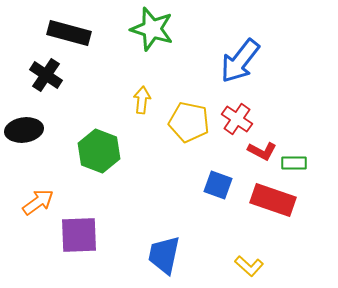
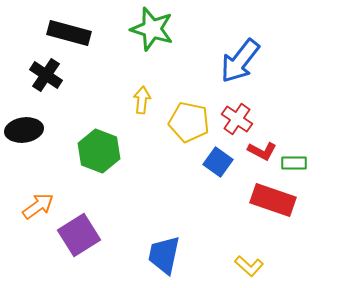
blue square: moved 23 px up; rotated 16 degrees clockwise
orange arrow: moved 4 px down
purple square: rotated 30 degrees counterclockwise
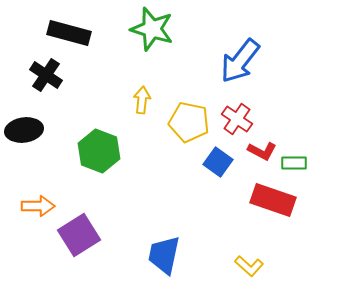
orange arrow: rotated 36 degrees clockwise
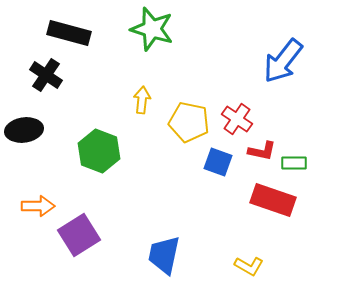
blue arrow: moved 43 px right
red L-shape: rotated 16 degrees counterclockwise
blue square: rotated 16 degrees counterclockwise
yellow L-shape: rotated 12 degrees counterclockwise
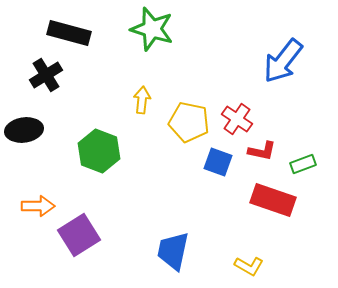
black cross: rotated 24 degrees clockwise
green rectangle: moved 9 px right, 1 px down; rotated 20 degrees counterclockwise
blue trapezoid: moved 9 px right, 4 px up
